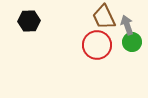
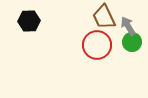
gray arrow: moved 1 px right, 1 px down; rotated 12 degrees counterclockwise
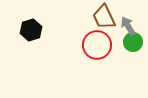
black hexagon: moved 2 px right, 9 px down; rotated 15 degrees counterclockwise
green circle: moved 1 px right
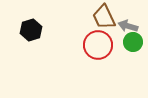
gray arrow: rotated 42 degrees counterclockwise
red circle: moved 1 px right
